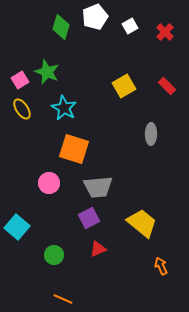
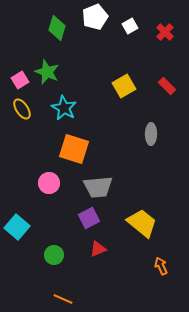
green diamond: moved 4 px left, 1 px down
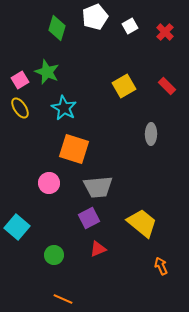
yellow ellipse: moved 2 px left, 1 px up
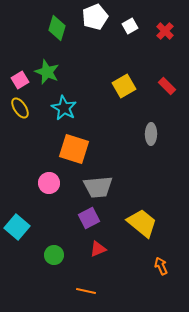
red cross: moved 1 px up
orange line: moved 23 px right, 8 px up; rotated 12 degrees counterclockwise
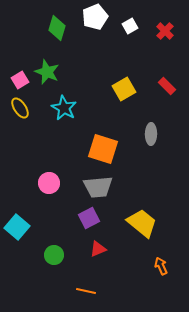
yellow square: moved 3 px down
orange square: moved 29 px right
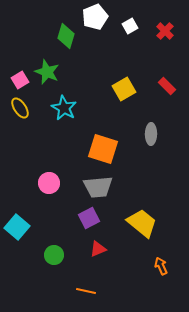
green diamond: moved 9 px right, 8 px down
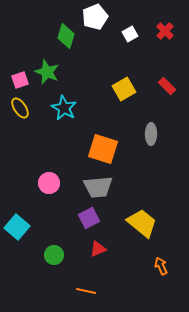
white square: moved 8 px down
pink square: rotated 12 degrees clockwise
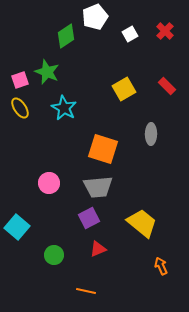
green diamond: rotated 40 degrees clockwise
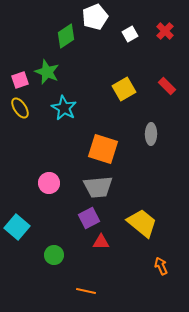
red triangle: moved 3 px right, 7 px up; rotated 24 degrees clockwise
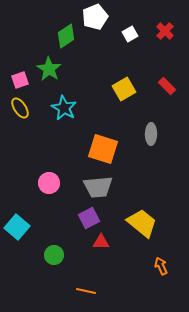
green star: moved 2 px right, 3 px up; rotated 10 degrees clockwise
